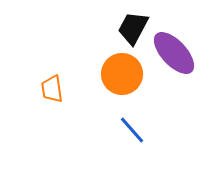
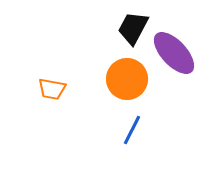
orange circle: moved 5 px right, 5 px down
orange trapezoid: rotated 72 degrees counterclockwise
blue line: rotated 68 degrees clockwise
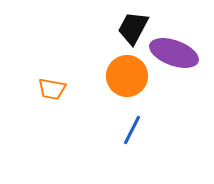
purple ellipse: rotated 27 degrees counterclockwise
orange circle: moved 3 px up
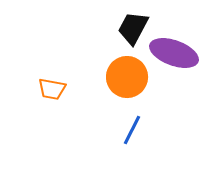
orange circle: moved 1 px down
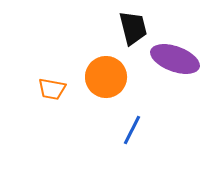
black trapezoid: rotated 138 degrees clockwise
purple ellipse: moved 1 px right, 6 px down
orange circle: moved 21 px left
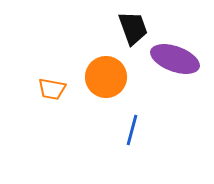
black trapezoid: rotated 6 degrees counterclockwise
blue line: rotated 12 degrees counterclockwise
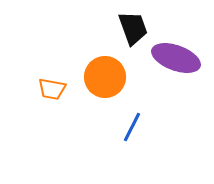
purple ellipse: moved 1 px right, 1 px up
orange circle: moved 1 px left
blue line: moved 3 px up; rotated 12 degrees clockwise
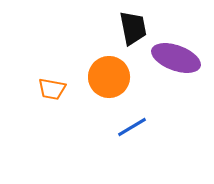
black trapezoid: rotated 9 degrees clockwise
orange circle: moved 4 px right
blue line: rotated 32 degrees clockwise
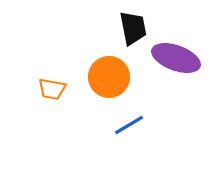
blue line: moved 3 px left, 2 px up
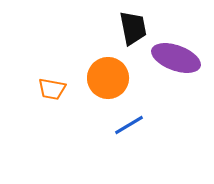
orange circle: moved 1 px left, 1 px down
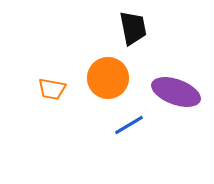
purple ellipse: moved 34 px down
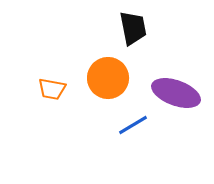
purple ellipse: moved 1 px down
blue line: moved 4 px right
